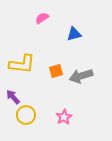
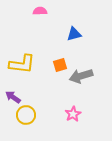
pink semicircle: moved 2 px left, 7 px up; rotated 32 degrees clockwise
orange square: moved 4 px right, 6 px up
purple arrow: rotated 14 degrees counterclockwise
pink star: moved 9 px right, 3 px up
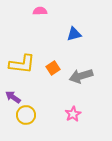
orange square: moved 7 px left, 3 px down; rotated 16 degrees counterclockwise
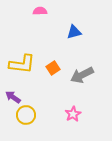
blue triangle: moved 2 px up
gray arrow: moved 1 px right, 1 px up; rotated 10 degrees counterclockwise
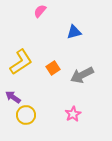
pink semicircle: rotated 48 degrees counterclockwise
yellow L-shape: moved 1 px left, 2 px up; rotated 40 degrees counterclockwise
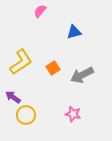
pink star: rotated 28 degrees counterclockwise
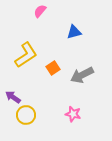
yellow L-shape: moved 5 px right, 7 px up
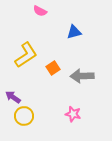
pink semicircle: rotated 104 degrees counterclockwise
gray arrow: moved 1 px down; rotated 25 degrees clockwise
yellow circle: moved 2 px left, 1 px down
